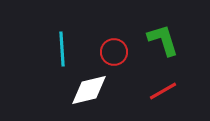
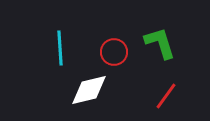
green L-shape: moved 3 px left, 3 px down
cyan line: moved 2 px left, 1 px up
red line: moved 3 px right, 5 px down; rotated 24 degrees counterclockwise
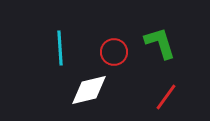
red line: moved 1 px down
